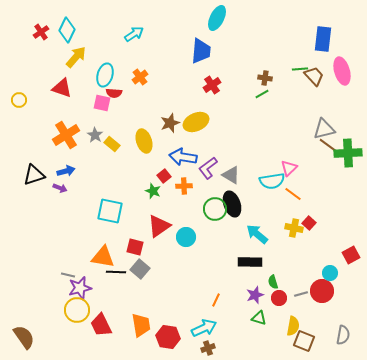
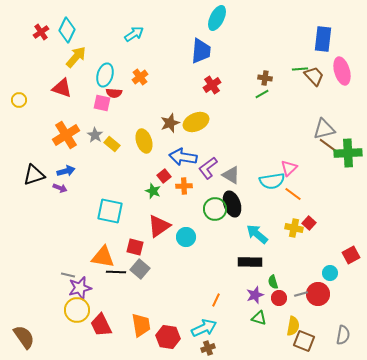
red circle at (322, 291): moved 4 px left, 3 px down
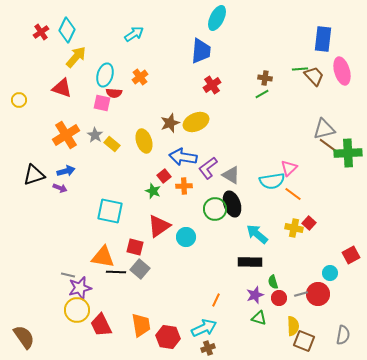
yellow semicircle at (293, 326): rotated 12 degrees counterclockwise
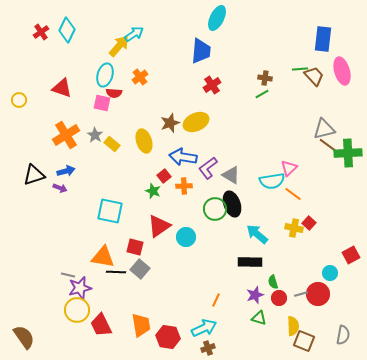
yellow arrow at (76, 57): moved 43 px right, 11 px up
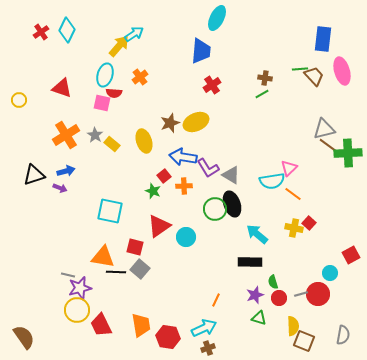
purple L-shape at (208, 168): rotated 85 degrees counterclockwise
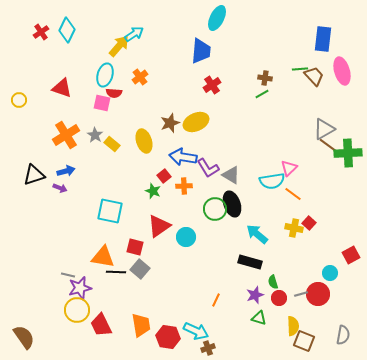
gray triangle at (324, 129): rotated 15 degrees counterclockwise
black rectangle at (250, 262): rotated 15 degrees clockwise
cyan arrow at (204, 328): moved 8 px left, 3 px down; rotated 50 degrees clockwise
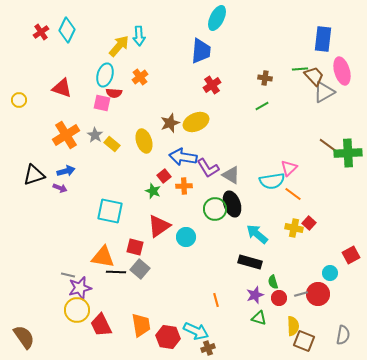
cyan arrow at (134, 34): moved 5 px right, 2 px down; rotated 120 degrees clockwise
green line at (262, 94): moved 12 px down
gray triangle at (324, 129): moved 37 px up
orange line at (216, 300): rotated 40 degrees counterclockwise
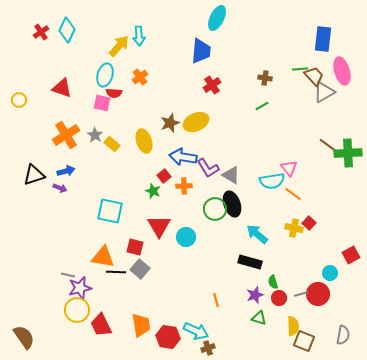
pink triangle at (289, 168): rotated 24 degrees counterclockwise
red triangle at (159, 226): rotated 25 degrees counterclockwise
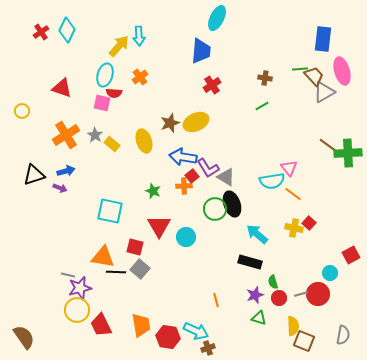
yellow circle at (19, 100): moved 3 px right, 11 px down
gray triangle at (231, 175): moved 5 px left, 2 px down
red square at (164, 176): moved 28 px right
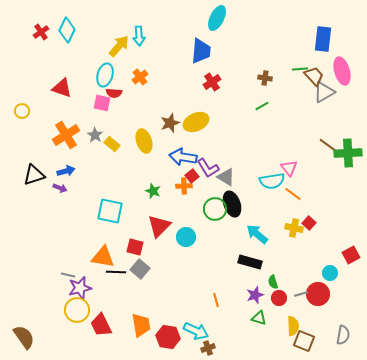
red cross at (212, 85): moved 3 px up
red triangle at (159, 226): rotated 15 degrees clockwise
